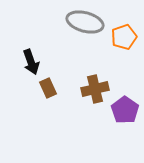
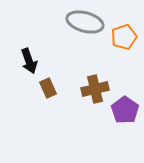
black arrow: moved 2 px left, 1 px up
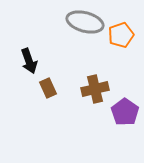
orange pentagon: moved 3 px left, 2 px up
purple pentagon: moved 2 px down
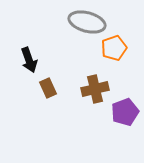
gray ellipse: moved 2 px right
orange pentagon: moved 7 px left, 13 px down
black arrow: moved 1 px up
purple pentagon: rotated 16 degrees clockwise
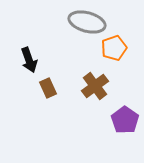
brown cross: moved 3 px up; rotated 24 degrees counterclockwise
purple pentagon: moved 8 px down; rotated 16 degrees counterclockwise
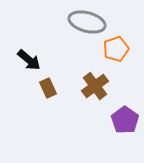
orange pentagon: moved 2 px right, 1 px down
black arrow: rotated 30 degrees counterclockwise
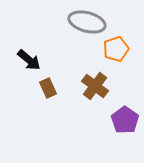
brown cross: rotated 16 degrees counterclockwise
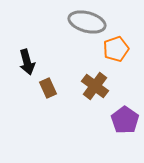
black arrow: moved 2 px left, 2 px down; rotated 35 degrees clockwise
